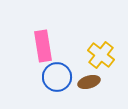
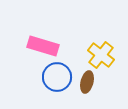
pink rectangle: rotated 64 degrees counterclockwise
brown ellipse: moved 2 px left; rotated 60 degrees counterclockwise
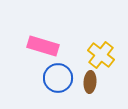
blue circle: moved 1 px right, 1 px down
brown ellipse: moved 3 px right; rotated 10 degrees counterclockwise
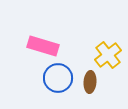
yellow cross: moved 7 px right; rotated 12 degrees clockwise
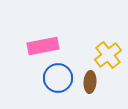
pink rectangle: rotated 28 degrees counterclockwise
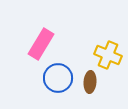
pink rectangle: moved 2 px left, 2 px up; rotated 48 degrees counterclockwise
yellow cross: rotated 28 degrees counterclockwise
